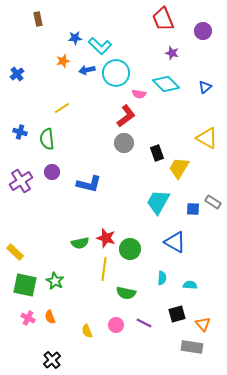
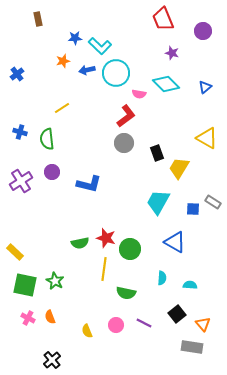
black square at (177, 314): rotated 24 degrees counterclockwise
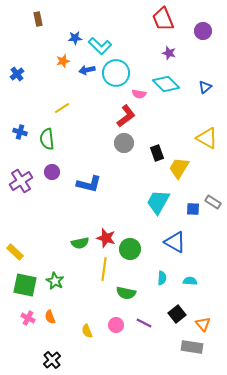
purple star at (172, 53): moved 3 px left
cyan semicircle at (190, 285): moved 4 px up
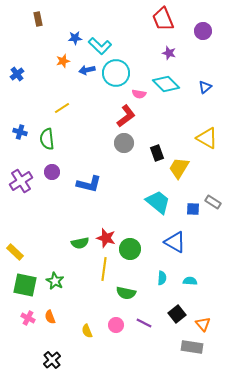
cyan trapezoid at (158, 202): rotated 100 degrees clockwise
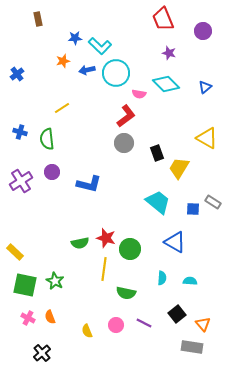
black cross at (52, 360): moved 10 px left, 7 px up
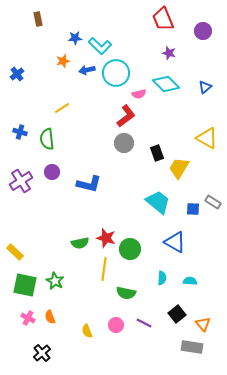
pink semicircle at (139, 94): rotated 24 degrees counterclockwise
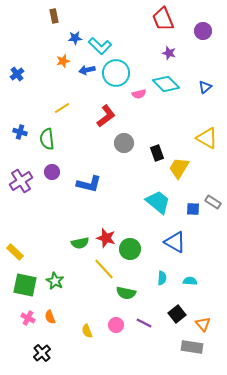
brown rectangle at (38, 19): moved 16 px right, 3 px up
red L-shape at (126, 116): moved 20 px left
yellow line at (104, 269): rotated 50 degrees counterclockwise
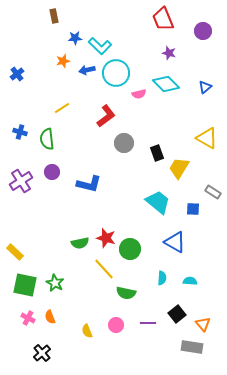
gray rectangle at (213, 202): moved 10 px up
green star at (55, 281): moved 2 px down
purple line at (144, 323): moved 4 px right; rotated 28 degrees counterclockwise
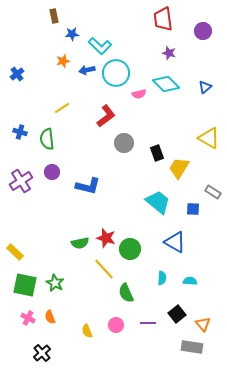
red trapezoid at (163, 19): rotated 15 degrees clockwise
blue star at (75, 38): moved 3 px left, 4 px up
yellow triangle at (207, 138): moved 2 px right
blue L-shape at (89, 184): moved 1 px left, 2 px down
green semicircle at (126, 293): rotated 54 degrees clockwise
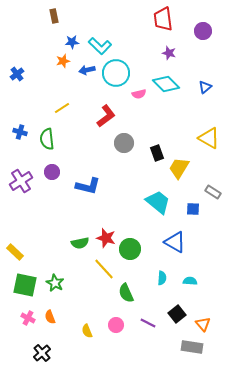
blue star at (72, 34): moved 8 px down
purple line at (148, 323): rotated 28 degrees clockwise
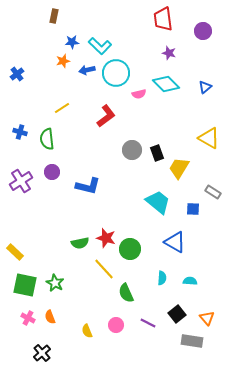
brown rectangle at (54, 16): rotated 24 degrees clockwise
gray circle at (124, 143): moved 8 px right, 7 px down
orange triangle at (203, 324): moved 4 px right, 6 px up
gray rectangle at (192, 347): moved 6 px up
